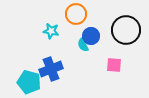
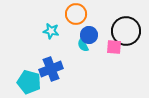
black circle: moved 1 px down
blue circle: moved 2 px left, 1 px up
pink square: moved 18 px up
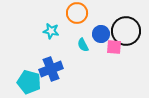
orange circle: moved 1 px right, 1 px up
blue circle: moved 12 px right, 1 px up
